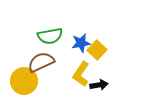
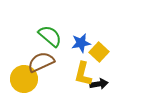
green semicircle: rotated 130 degrees counterclockwise
yellow square: moved 2 px right, 2 px down
yellow L-shape: moved 2 px right; rotated 20 degrees counterclockwise
yellow circle: moved 2 px up
black arrow: moved 1 px up
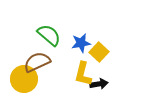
green semicircle: moved 1 px left, 1 px up
brown semicircle: moved 4 px left
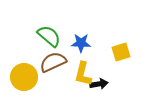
green semicircle: moved 1 px down
blue star: rotated 12 degrees clockwise
yellow square: moved 22 px right; rotated 30 degrees clockwise
brown semicircle: moved 16 px right
yellow circle: moved 2 px up
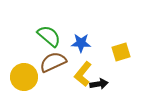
yellow L-shape: rotated 25 degrees clockwise
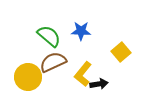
blue star: moved 12 px up
yellow square: rotated 24 degrees counterclockwise
yellow circle: moved 4 px right
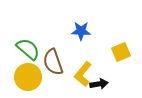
green semicircle: moved 21 px left, 13 px down
yellow square: rotated 18 degrees clockwise
brown semicircle: rotated 84 degrees counterclockwise
